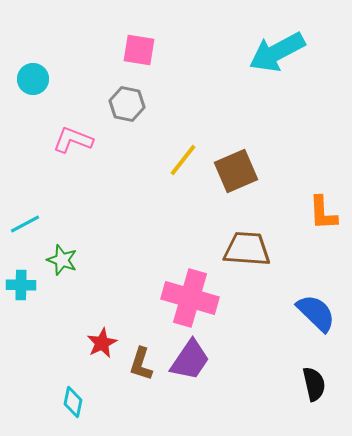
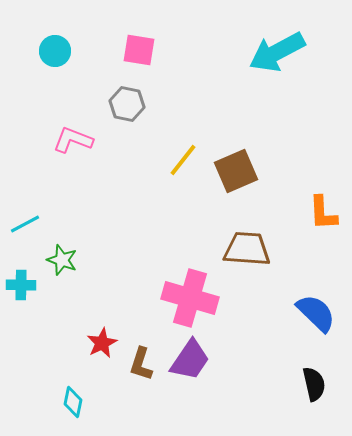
cyan circle: moved 22 px right, 28 px up
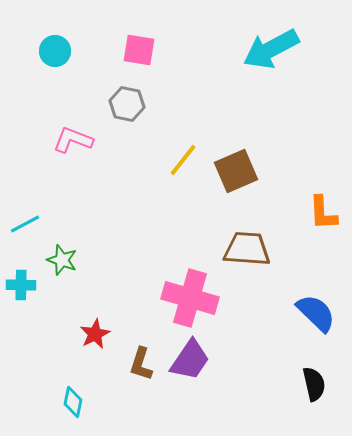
cyan arrow: moved 6 px left, 3 px up
red star: moved 7 px left, 9 px up
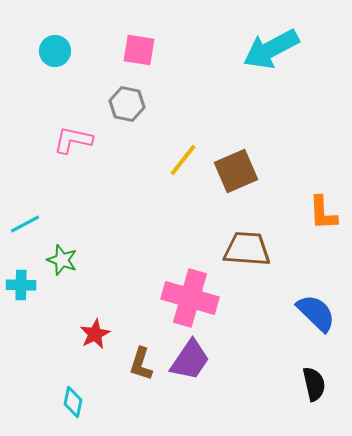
pink L-shape: rotated 9 degrees counterclockwise
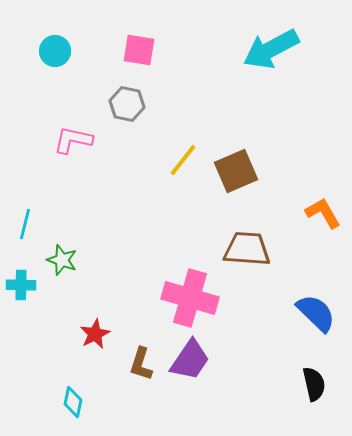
orange L-shape: rotated 153 degrees clockwise
cyan line: rotated 48 degrees counterclockwise
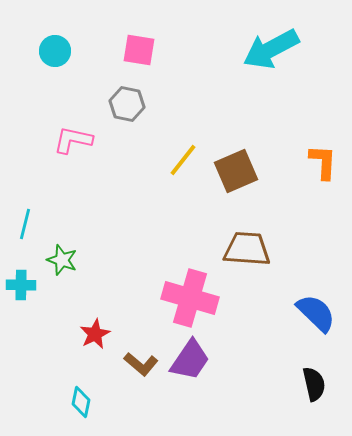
orange L-shape: moved 51 px up; rotated 33 degrees clockwise
brown L-shape: rotated 68 degrees counterclockwise
cyan diamond: moved 8 px right
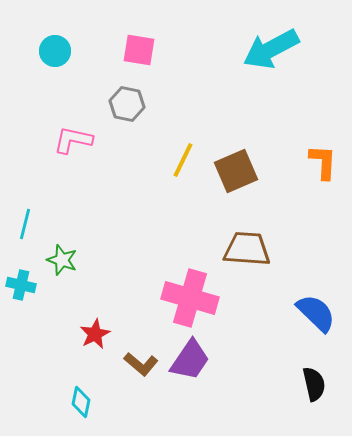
yellow line: rotated 12 degrees counterclockwise
cyan cross: rotated 12 degrees clockwise
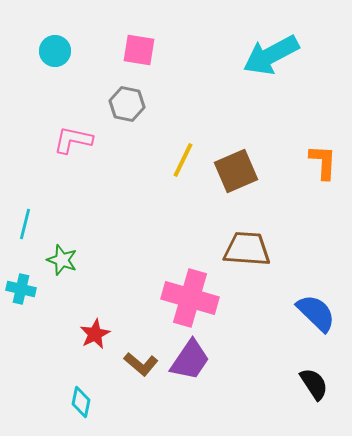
cyan arrow: moved 6 px down
cyan cross: moved 4 px down
black semicircle: rotated 20 degrees counterclockwise
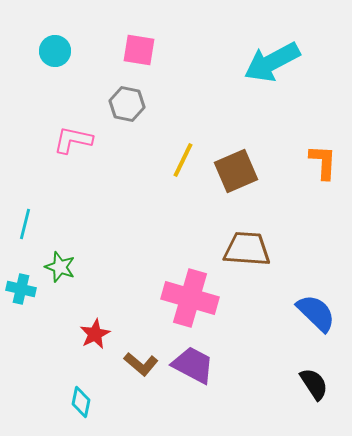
cyan arrow: moved 1 px right, 7 px down
green star: moved 2 px left, 7 px down
purple trapezoid: moved 3 px right, 5 px down; rotated 96 degrees counterclockwise
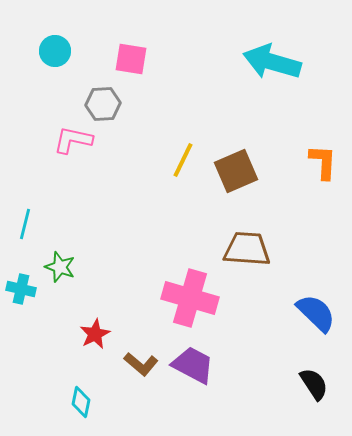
pink square: moved 8 px left, 9 px down
cyan arrow: rotated 44 degrees clockwise
gray hexagon: moved 24 px left; rotated 16 degrees counterclockwise
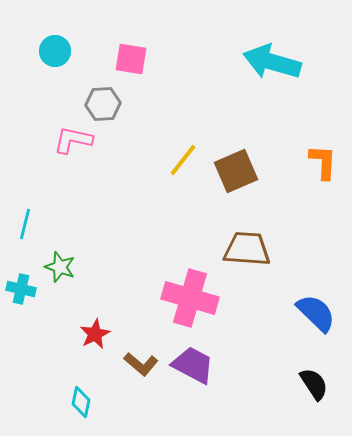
yellow line: rotated 12 degrees clockwise
